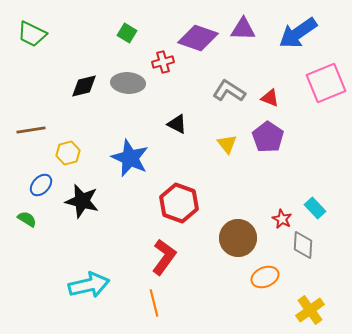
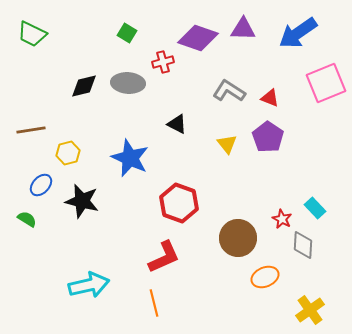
red L-shape: rotated 30 degrees clockwise
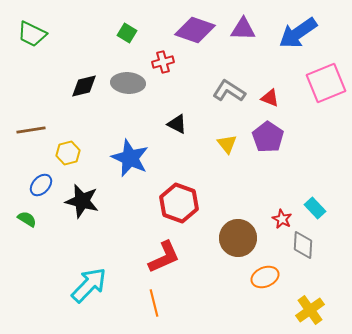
purple diamond: moved 3 px left, 8 px up
cyan arrow: rotated 33 degrees counterclockwise
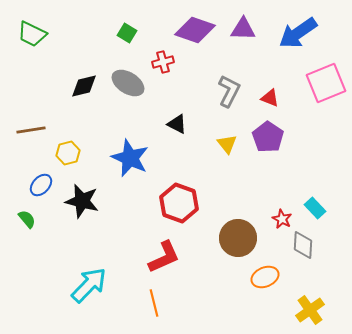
gray ellipse: rotated 28 degrees clockwise
gray L-shape: rotated 84 degrees clockwise
green semicircle: rotated 18 degrees clockwise
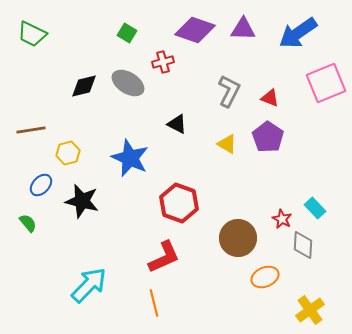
yellow triangle: rotated 20 degrees counterclockwise
green semicircle: moved 1 px right, 4 px down
